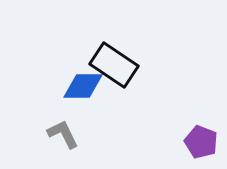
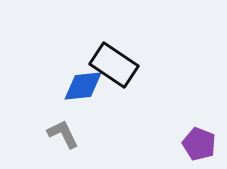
blue diamond: rotated 6 degrees counterclockwise
purple pentagon: moved 2 px left, 2 px down
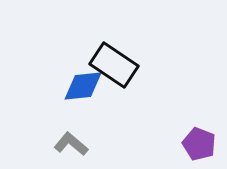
gray L-shape: moved 8 px right, 10 px down; rotated 24 degrees counterclockwise
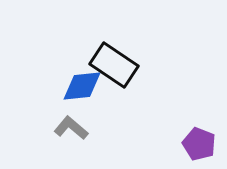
blue diamond: moved 1 px left
gray L-shape: moved 16 px up
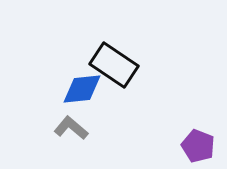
blue diamond: moved 3 px down
purple pentagon: moved 1 px left, 2 px down
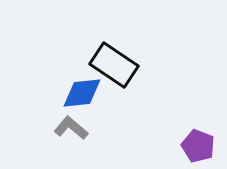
blue diamond: moved 4 px down
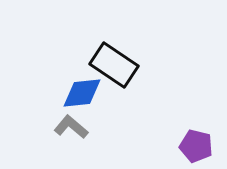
gray L-shape: moved 1 px up
purple pentagon: moved 2 px left; rotated 8 degrees counterclockwise
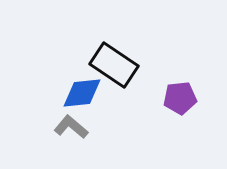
purple pentagon: moved 16 px left, 48 px up; rotated 20 degrees counterclockwise
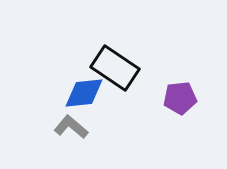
black rectangle: moved 1 px right, 3 px down
blue diamond: moved 2 px right
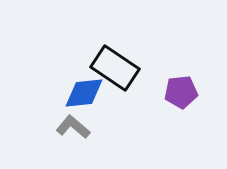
purple pentagon: moved 1 px right, 6 px up
gray L-shape: moved 2 px right
